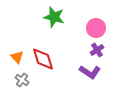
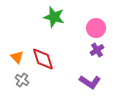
purple L-shape: moved 10 px down
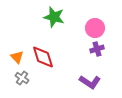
pink circle: moved 1 px left
purple cross: moved 1 px up; rotated 16 degrees clockwise
red diamond: moved 2 px up
gray cross: moved 2 px up
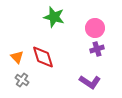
gray cross: moved 2 px down
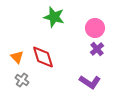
purple cross: rotated 24 degrees counterclockwise
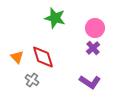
green star: moved 1 px right, 1 px down
purple cross: moved 4 px left, 1 px up
gray cross: moved 10 px right
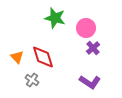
pink circle: moved 9 px left
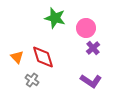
purple L-shape: moved 1 px right, 1 px up
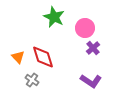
green star: moved 1 px left, 1 px up; rotated 10 degrees clockwise
pink circle: moved 1 px left
orange triangle: moved 1 px right
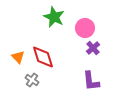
purple L-shape: rotated 50 degrees clockwise
